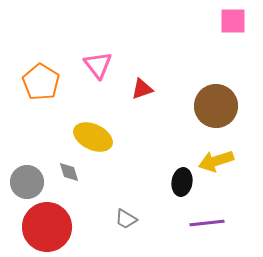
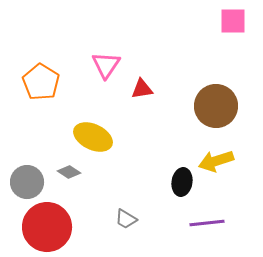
pink triangle: moved 8 px right; rotated 12 degrees clockwise
red triangle: rotated 10 degrees clockwise
gray diamond: rotated 40 degrees counterclockwise
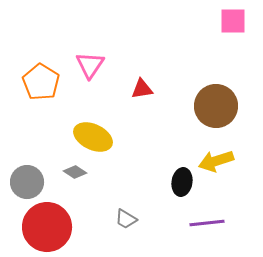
pink triangle: moved 16 px left
gray diamond: moved 6 px right
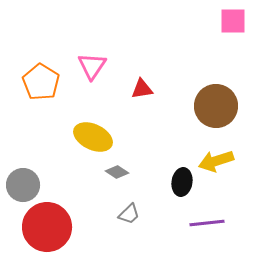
pink triangle: moved 2 px right, 1 px down
gray diamond: moved 42 px right
gray circle: moved 4 px left, 3 px down
gray trapezoid: moved 3 px right, 5 px up; rotated 75 degrees counterclockwise
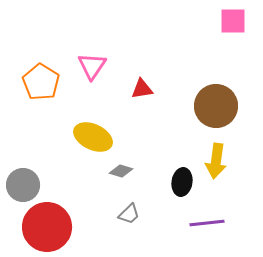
yellow arrow: rotated 64 degrees counterclockwise
gray diamond: moved 4 px right, 1 px up; rotated 15 degrees counterclockwise
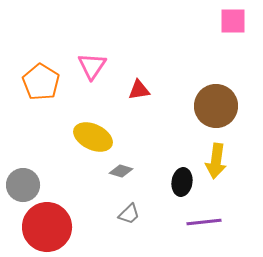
red triangle: moved 3 px left, 1 px down
purple line: moved 3 px left, 1 px up
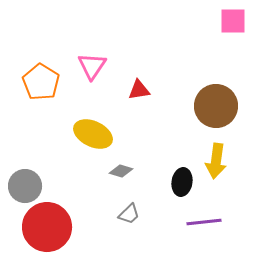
yellow ellipse: moved 3 px up
gray circle: moved 2 px right, 1 px down
